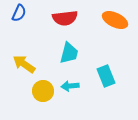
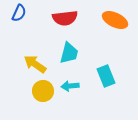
yellow arrow: moved 11 px right
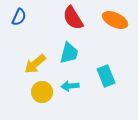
blue semicircle: moved 4 px down
red semicircle: moved 8 px right; rotated 65 degrees clockwise
yellow arrow: rotated 75 degrees counterclockwise
yellow circle: moved 1 px left, 1 px down
